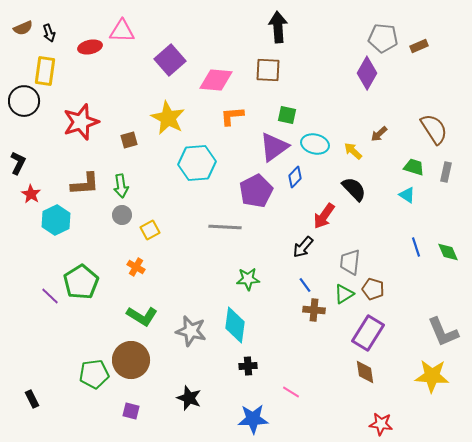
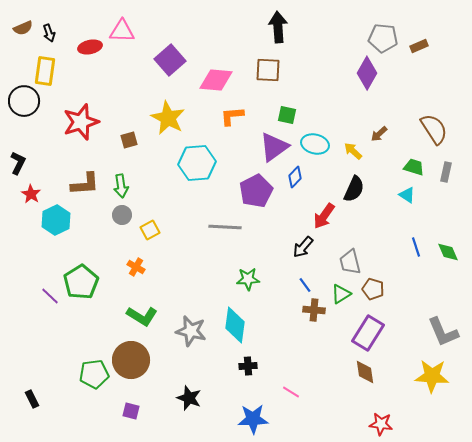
black semicircle at (354, 189): rotated 68 degrees clockwise
gray trapezoid at (350, 262): rotated 20 degrees counterclockwise
green triangle at (344, 294): moved 3 px left
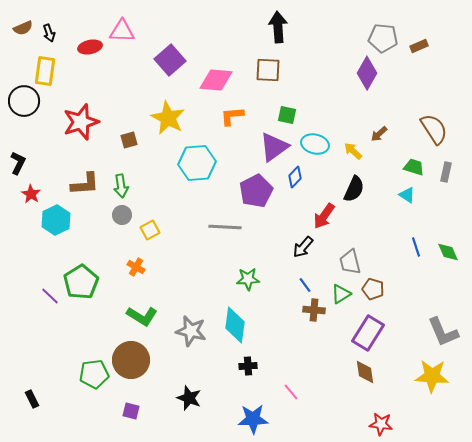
pink line at (291, 392): rotated 18 degrees clockwise
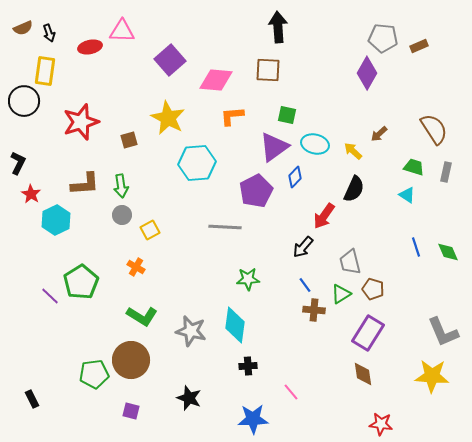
brown diamond at (365, 372): moved 2 px left, 2 px down
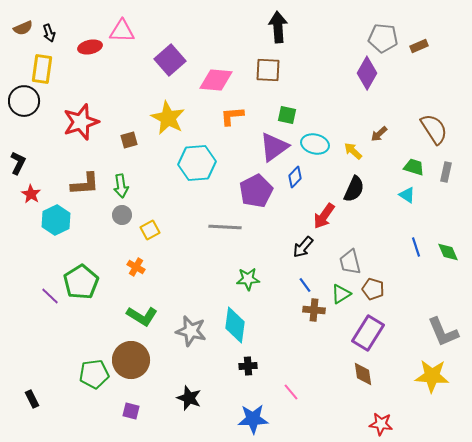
yellow rectangle at (45, 71): moved 3 px left, 2 px up
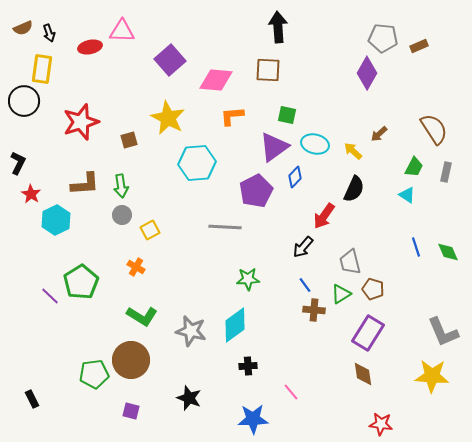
green trapezoid at (414, 167): rotated 100 degrees clockwise
cyan diamond at (235, 325): rotated 45 degrees clockwise
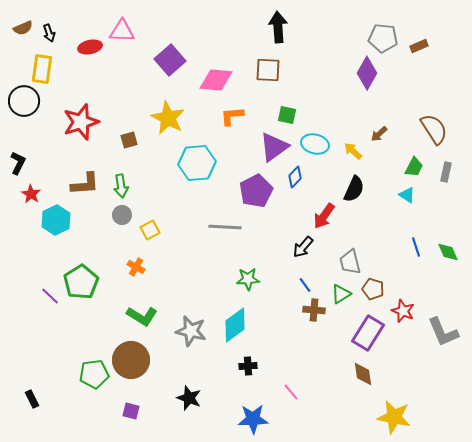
yellow star at (432, 376): moved 38 px left, 41 px down; rotated 8 degrees clockwise
red star at (381, 424): moved 22 px right, 113 px up; rotated 15 degrees clockwise
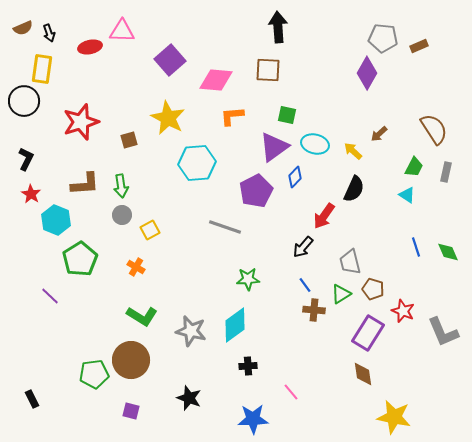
black L-shape at (18, 163): moved 8 px right, 4 px up
cyan hexagon at (56, 220): rotated 12 degrees counterclockwise
gray line at (225, 227): rotated 16 degrees clockwise
green pentagon at (81, 282): moved 1 px left, 23 px up
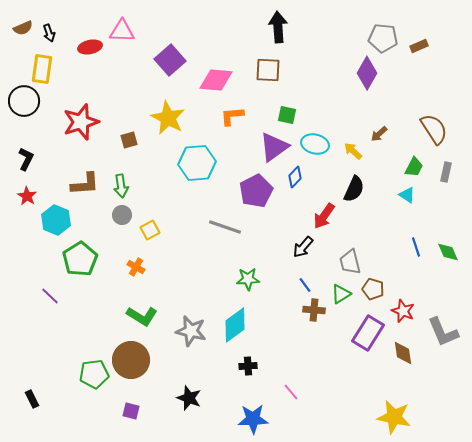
red star at (31, 194): moved 4 px left, 2 px down
brown diamond at (363, 374): moved 40 px right, 21 px up
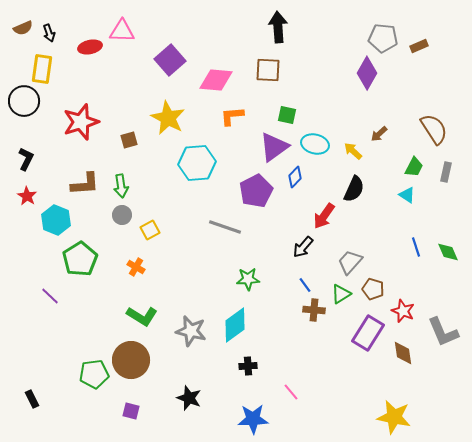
gray trapezoid at (350, 262): rotated 56 degrees clockwise
